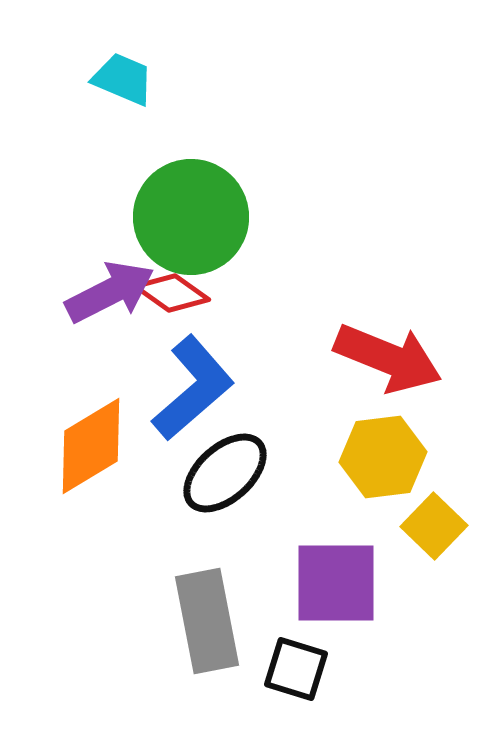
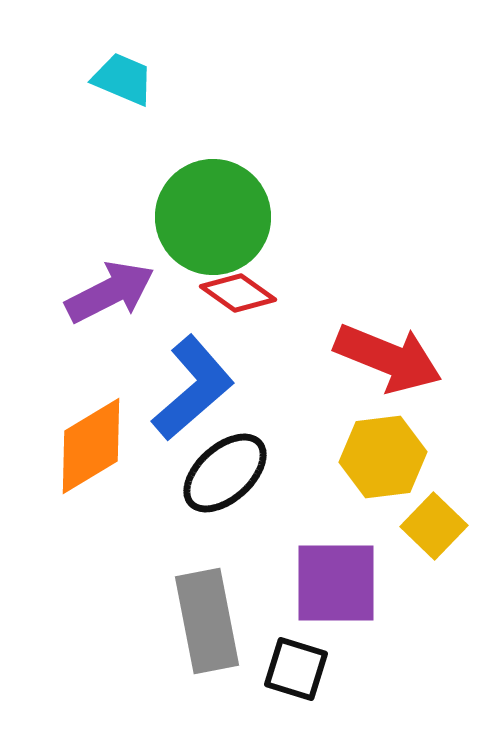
green circle: moved 22 px right
red diamond: moved 66 px right
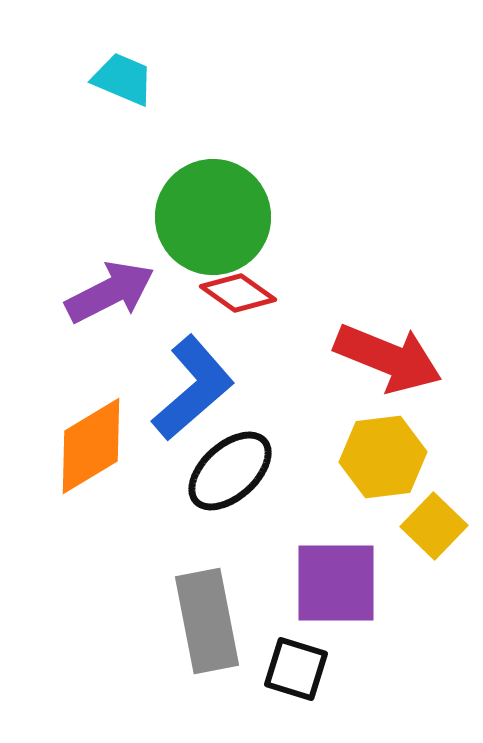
black ellipse: moved 5 px right, 2 px up
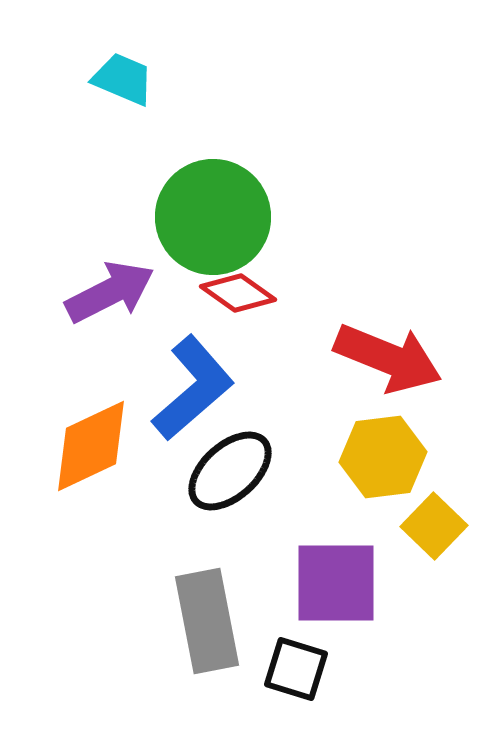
orange diamond: rotated 6 degrees clockwise
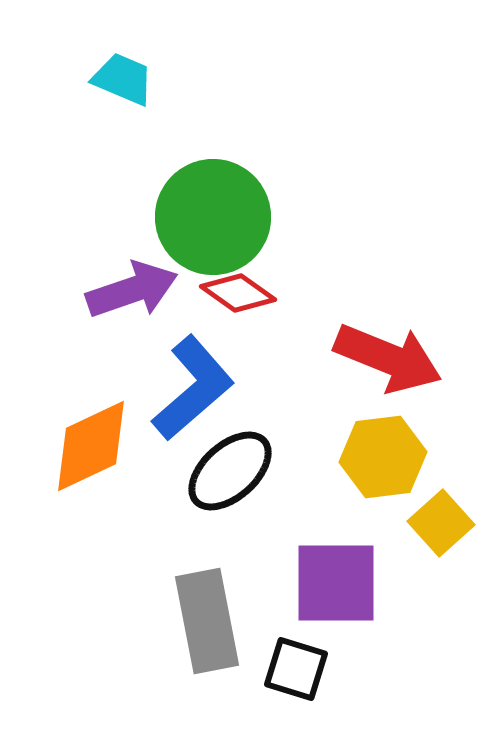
purple arrow: moved 22 px right, 2 px up; rotated 8 degrees clockwise
yellow square: moved 7 px right, 3 px up; rotated 4 degrees clockwise
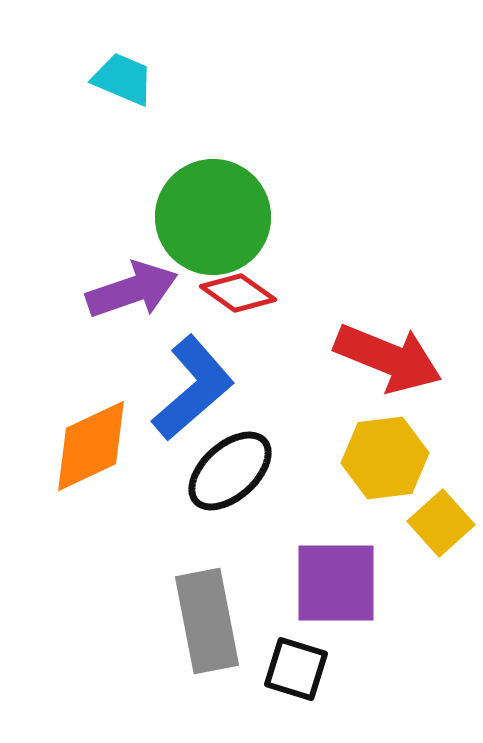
yellow hexagon: moved 2 px right, 1 px down
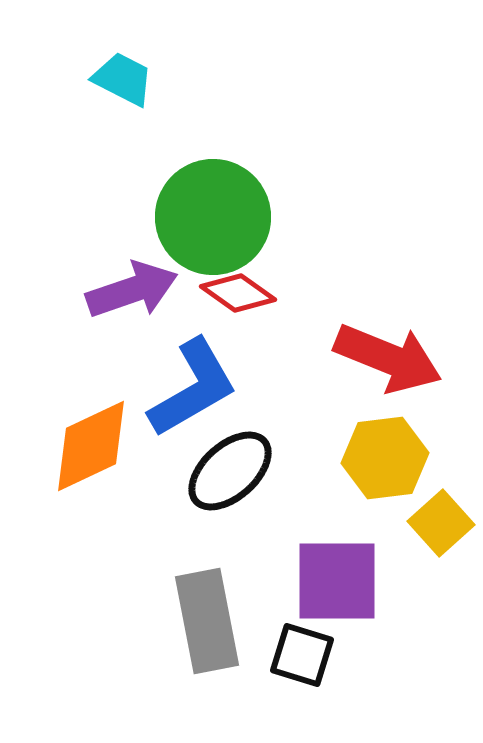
cyan trapezoid: rotated 4 degrees clockwise
blue L-shape: rotated 11 degrees clockwise
purple square: moved 1 px right, 2 px up
black square: moved 6 px right, 14 px up
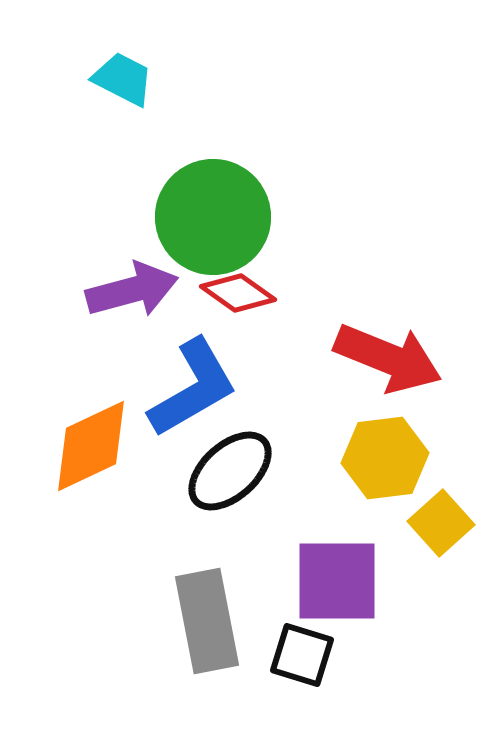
purple arrow: rotated 4 degrees clockwise
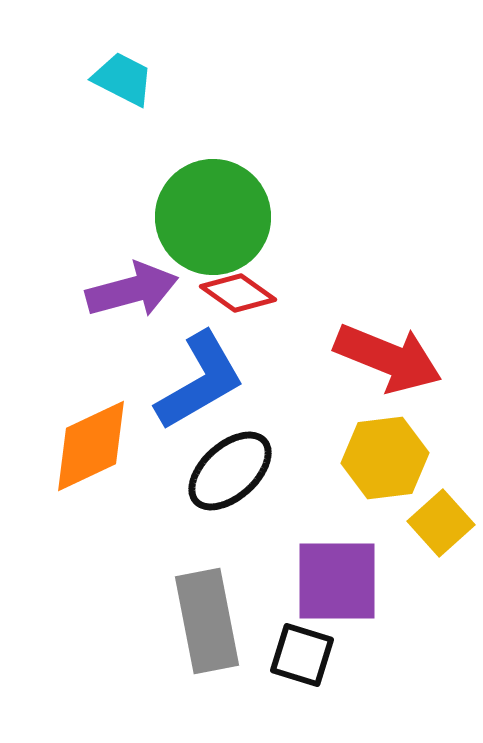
blue L-shape: moved 7 px right, 7 px up
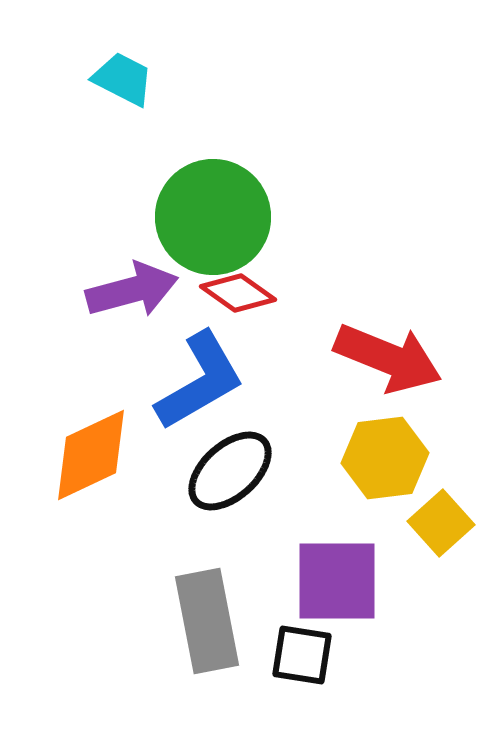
orange diamond: moved 9 px down
black square: rotated 8 degrees counterclockwise
